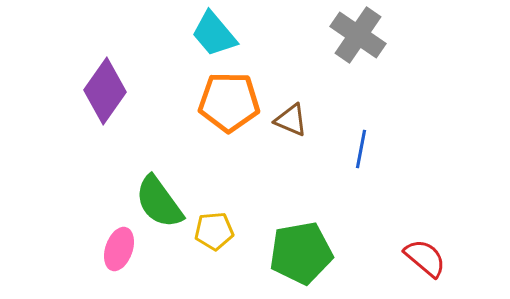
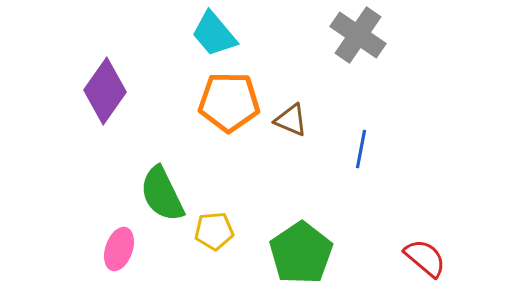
green semicircle: moved 3 px right, 8 px up; rotated 10 degrees clockwise
green pentagon: rotated 24 degrees counterclockwise
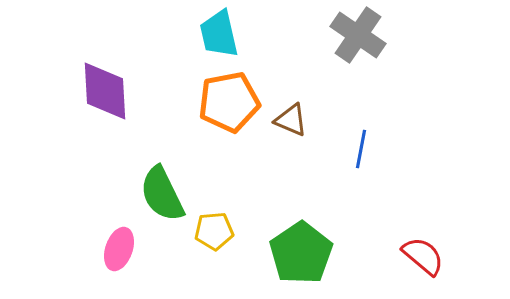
cyan trapezoid: moved 5 px right; rotated 27 degrees clockwise
purple diamond: rotated 38 degrees counterclockwise
orange pentagon: rotated 12 degrees counterclockwise
red semicircle: moved 2 px left, 2 px up
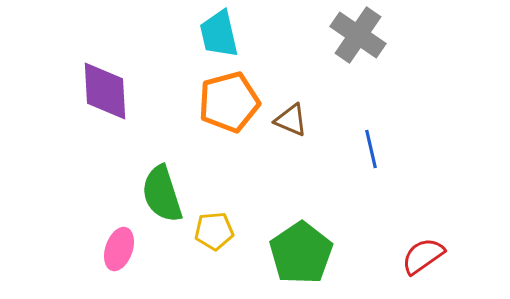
orange pentagon: rotated 4 degrees counterclockwise
blue line: moved 10 px right; rotated 24 degrees counterclockwise
green semicircle: rotated 8 degrees clockwise
red semicircle: rotated 75 degrees counterclockwise
